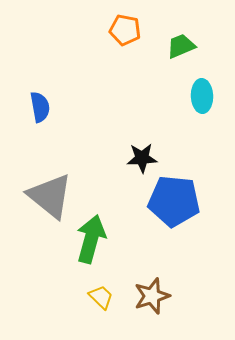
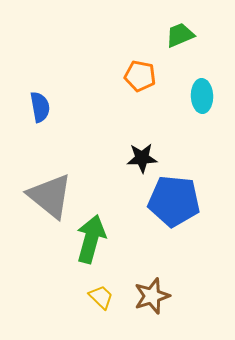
orange pentagon: moved 15 px right, 46 px down
green trapezoid: moved 1 px left, 11 px up
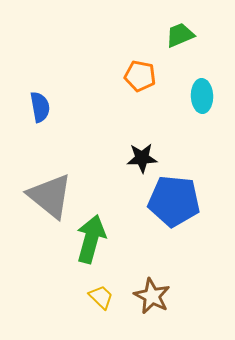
brown star: rotated 27 degrees counterclockwise
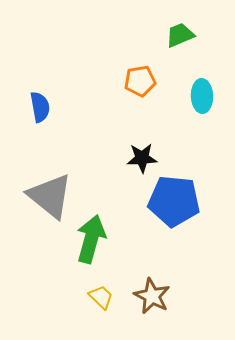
orange pentagon: moved 5 px down; rotated 20 degrees counterclockwise
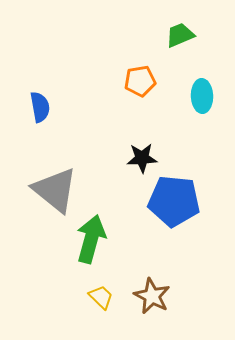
gray triangle: moved 5 px right, 6 px up
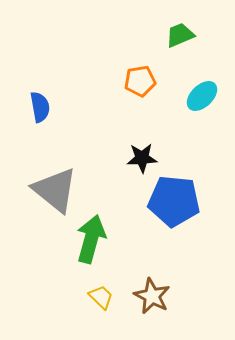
cyan ellipse: rotated 48 degrees clockwise
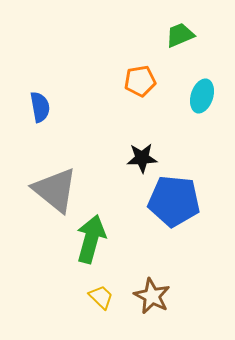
cyan ellipse: rotated 28 degrees counterclockwise
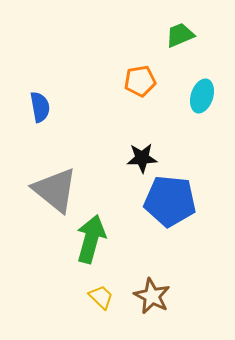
blue pentagon: moved 4 px left
